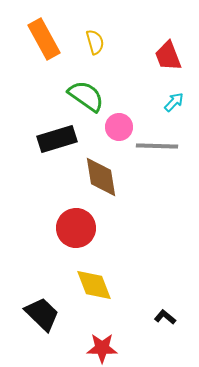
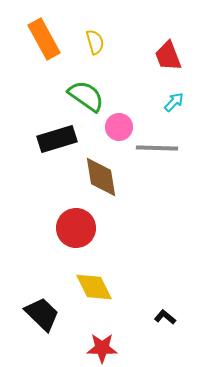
gray line: moved 2 px down
yellow diamond: moved 2 px down; rotated 6 degrees counterclockwise
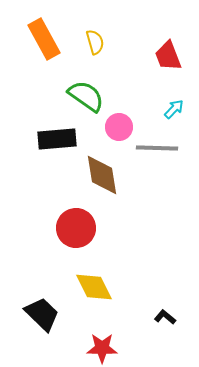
cyan arrow: moved 7 px down
black rectangle: rotated 12 degrees clockwise
brown diamond: moved 1 px right, 2 px up
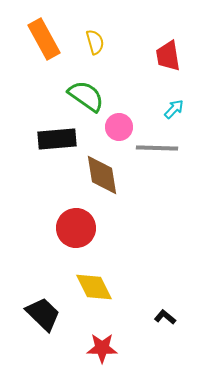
red trapezoid: rotated 12 degrees clockwise
black trapezoid: moved 1 px right
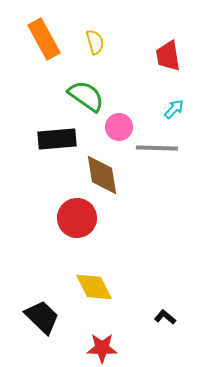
red circle: moved 1 px right, 10 px up
black trapezoid: moved 1 px left, 3 px down
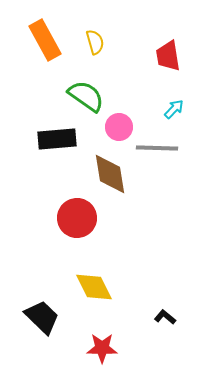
orange rectangle: moved 1 px right, 1 px down
brown diamond: moved 8 px right, 1 px up
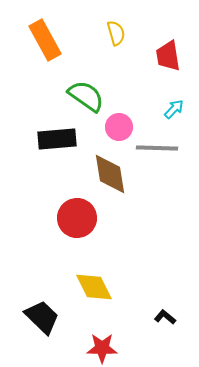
yellow semicircle: moved 21 px right, 9 px up
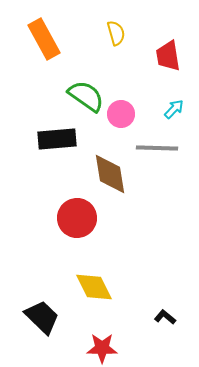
orange rectangle: moved 1 px left, 1 px up
pink circle: moved 2 px right, 13 px up
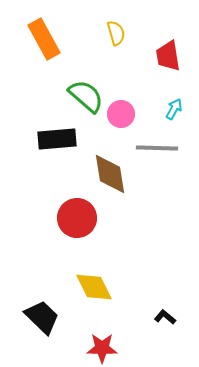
green semicircle: rotated 6 degrees clockwise
cyan arrow: rotated 15 degrees counterclockwise
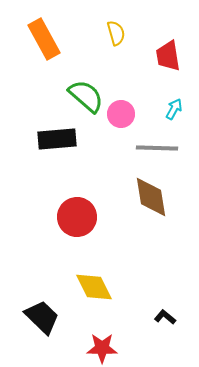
brown diamond: moved 41 px right, 23 px down
red circle: moved 1 px up
